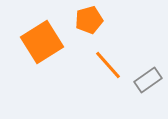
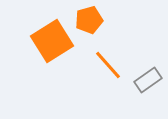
orange square: moved 10 px right, 1 px up
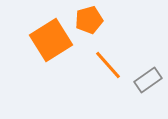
orange square: moved 1 px left, 1 px up
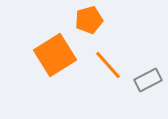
orange square: moved 4 px right, 15 px down
gray rectangle: rotated 8 degrees clockwise
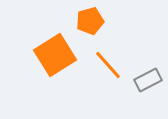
orange pentagon: moved 1 px right, 1 px down
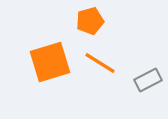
orange square: moved 5 px left, 7 px down; rotated 15 degrees clockwise
orange line: moved 8 px left, 2 px up; rotated 16 degrees counterclockwise
